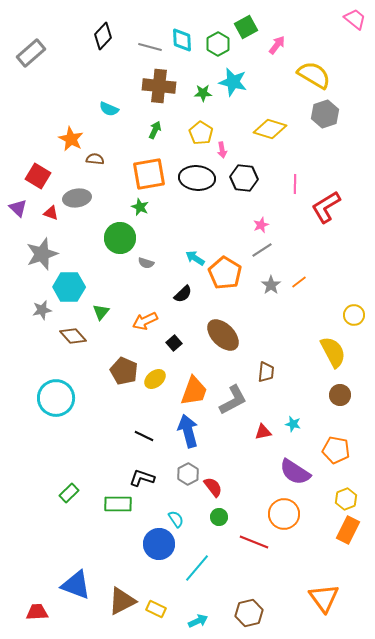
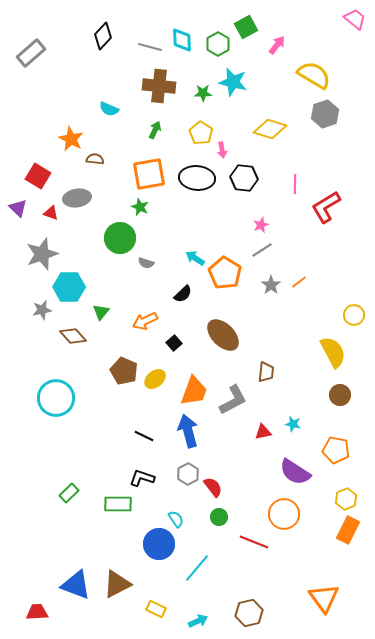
brown triangle at (122, 601): moved 5 px left, 17 px up
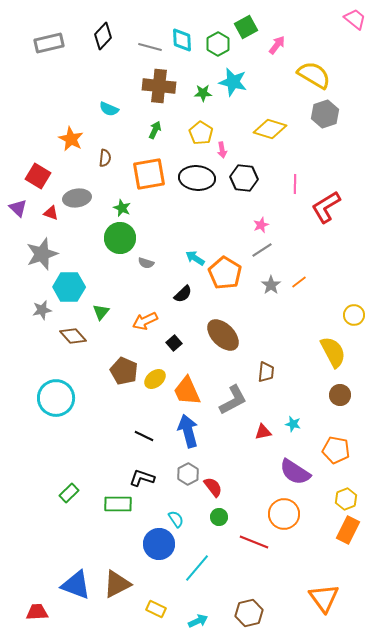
gray rectangle at (31, 53): moved 18 px right, 10 px up; rotated 28 degrees clockwise
brown semicircle at (95, 159): moved 10 px right, 1 px up; rotated 90 degrees clockwise
green star at (140, 207): moved 18 px left, 1 px down
orange trapezoid at (194, 391): moved 7 px left; rotated 136 degrees clockwise
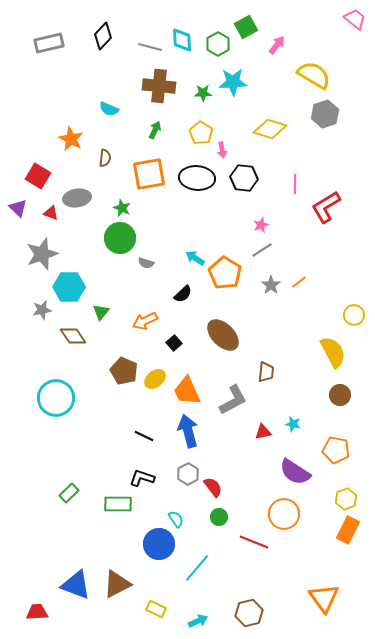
cyan star at (233, 82): rotated 16 degrees counterclockwise
brown diamond at (73, 336): rotated 8 degrees clockwise
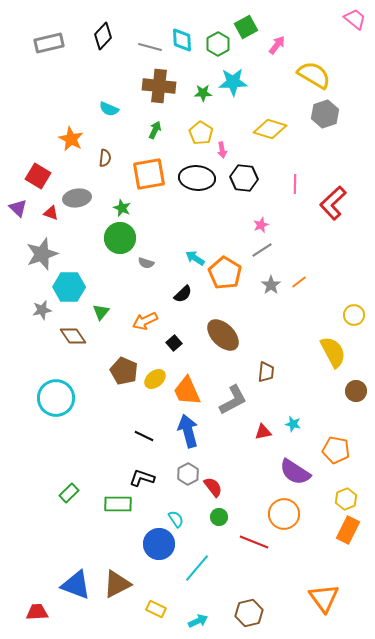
red L-shape at (326, 207): moved 7 px right, 4 px up; rotated 12 degrees counterclockwise
brown circle at (340, 395): moved 16 px right, 4 px up
